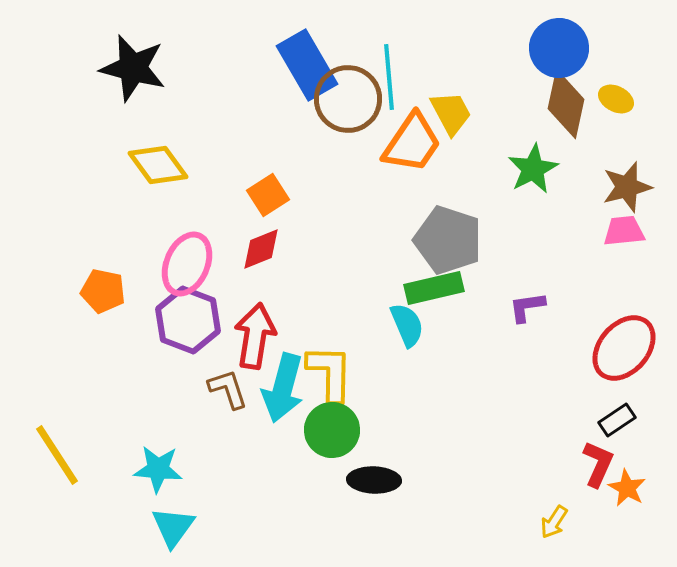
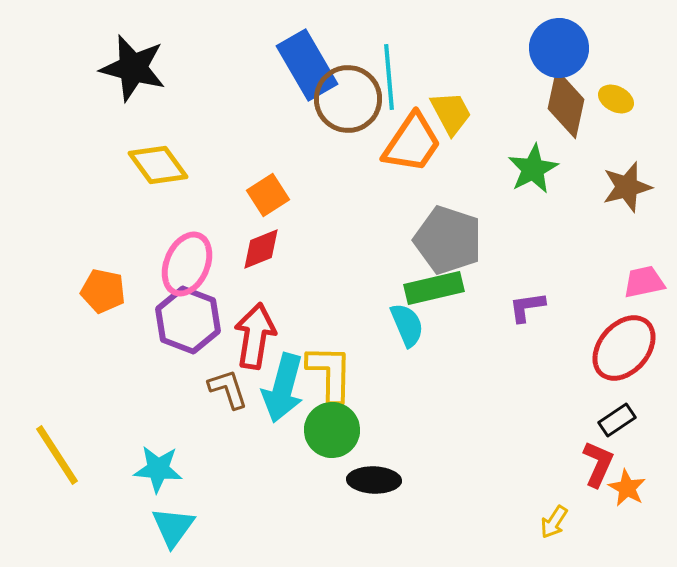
pink trapezoid: moved 20 px right, 51 px down; rotated 6 degrees counterclockwise
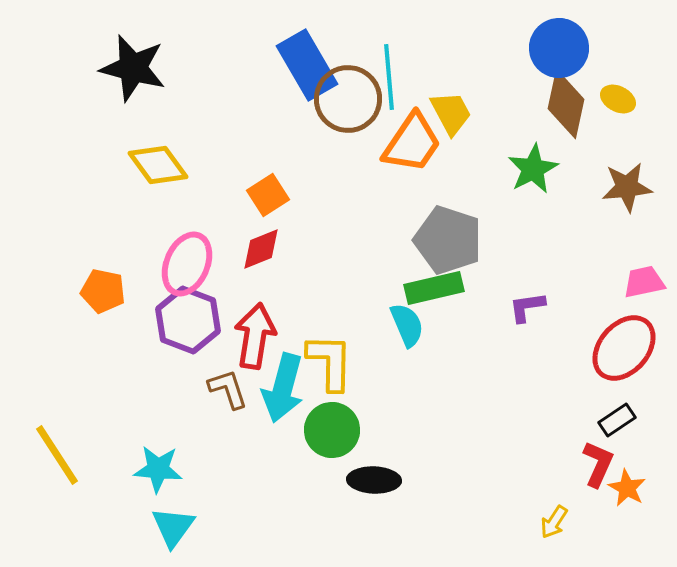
yellow ellipse: moved 2 px right
brown star: rotated 9 degrees clockwise
yellow L-shape: moved 11 px up
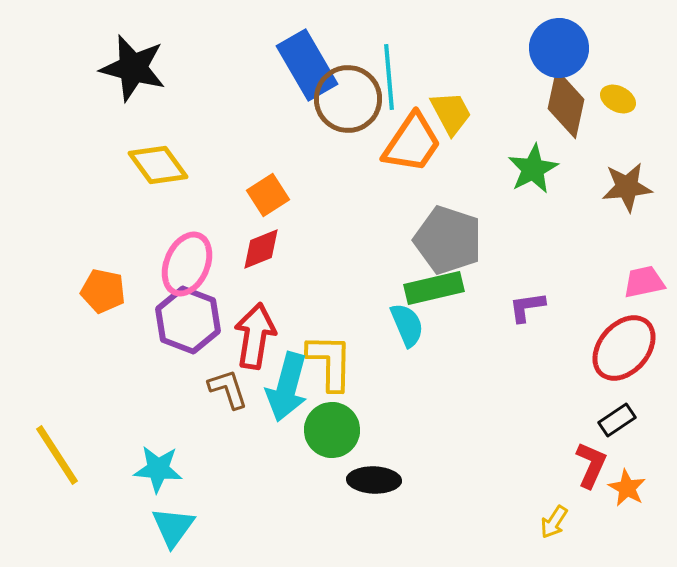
cyan arrow: moved 4 px right, 1 px up
red L-shape: moved 7 px left, 1 px down
